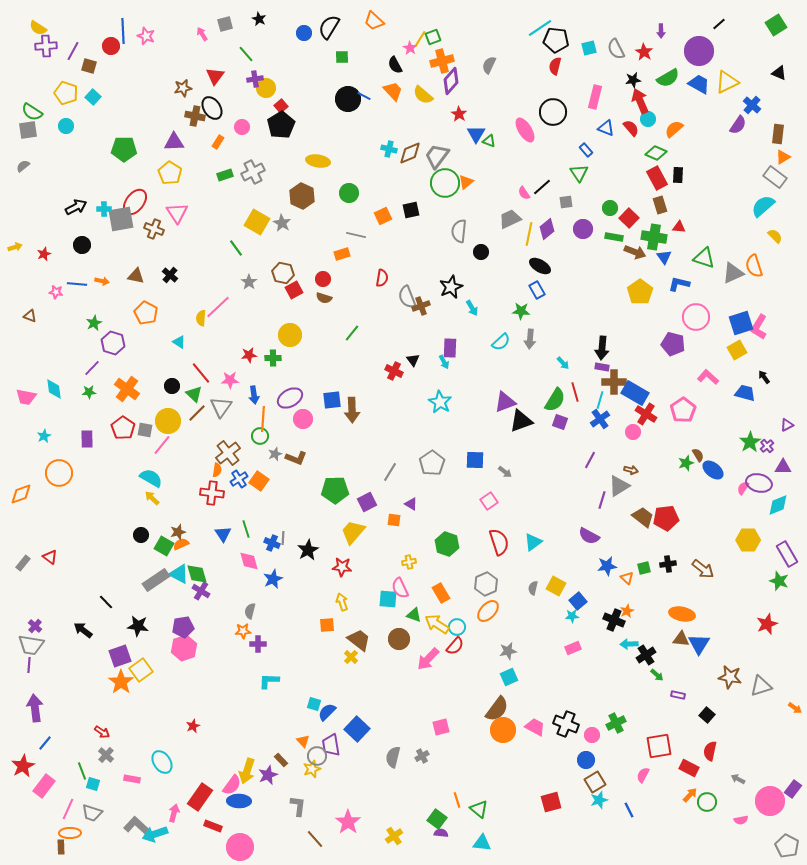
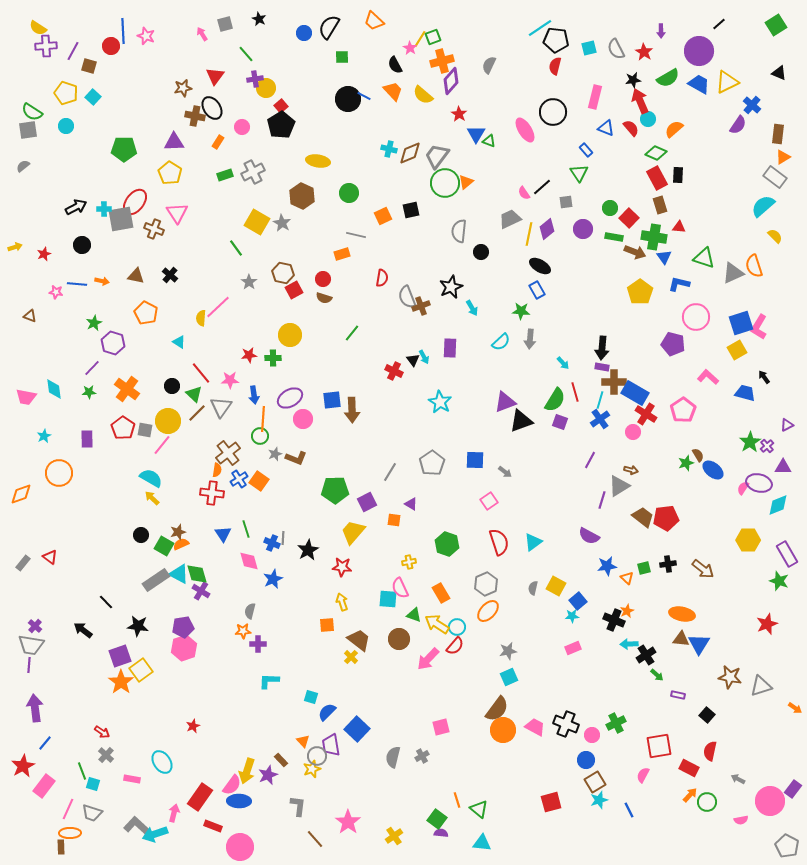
cyan arrow at (444, 362): moved 20 px left, 5 px up
cyan square at (314, 704): moved 3 px left, 7 px up
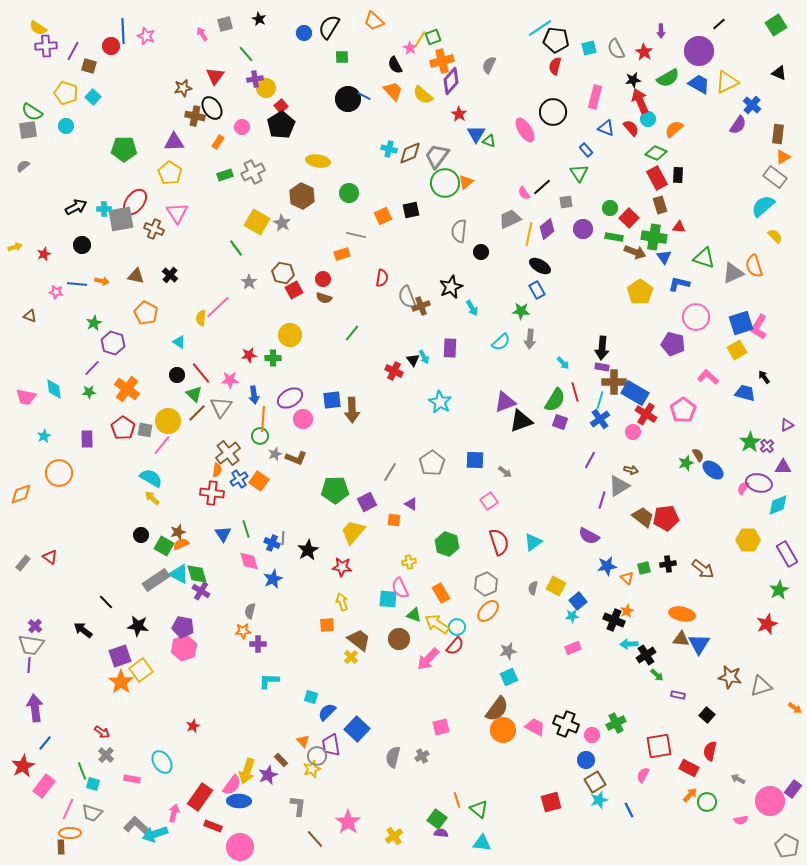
black circle at (172, 386): moved 5 px right, 11 px up
green star at (779, 581): moved 9 px down; rotated 24 degrees clockwise
purple pentagon at (183, 627): rotated 20 degrees clockwise
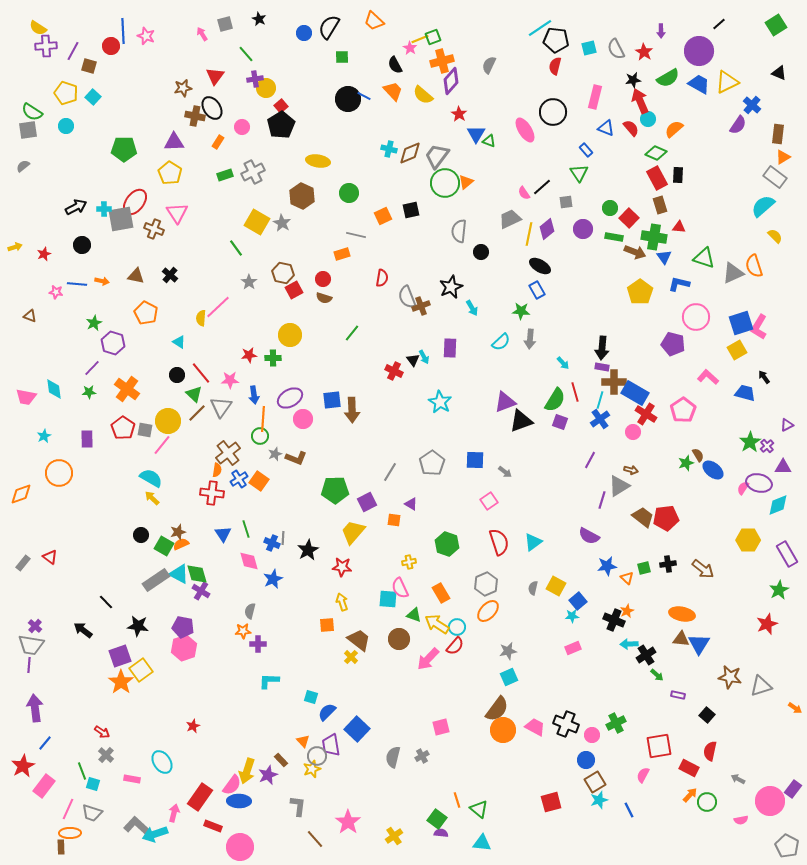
yellow line at (420, 39): rotated 36 degrees clockwise
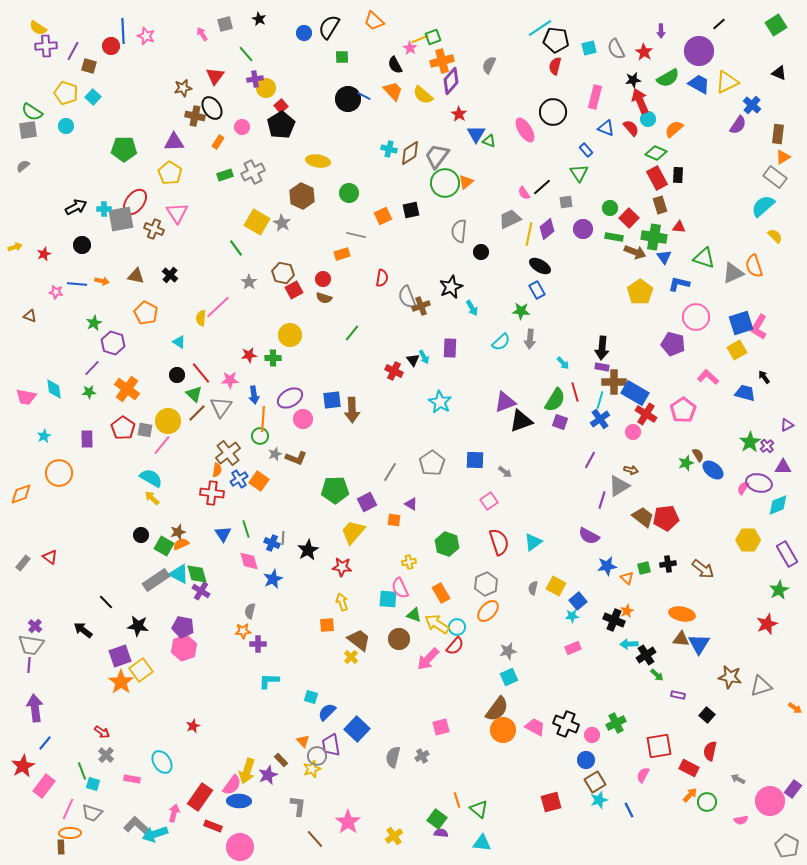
brown diamond at (410, 153): rotated 10 degrees counterclockwise
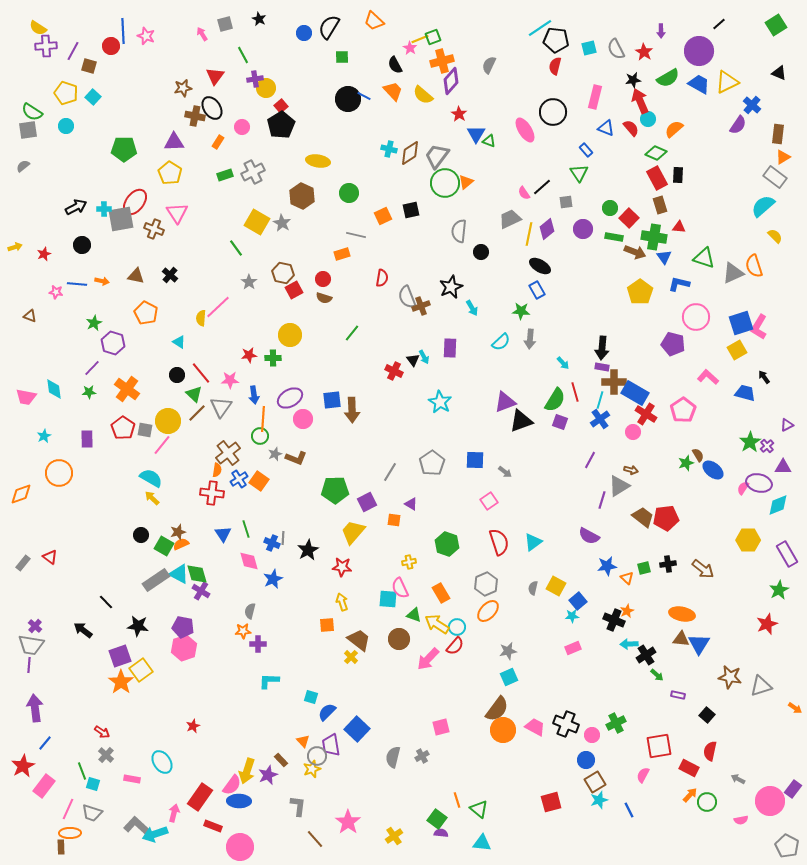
green line at (246, 54): moved 3 px left, 1 px down; rotated 12 degrees clockwise
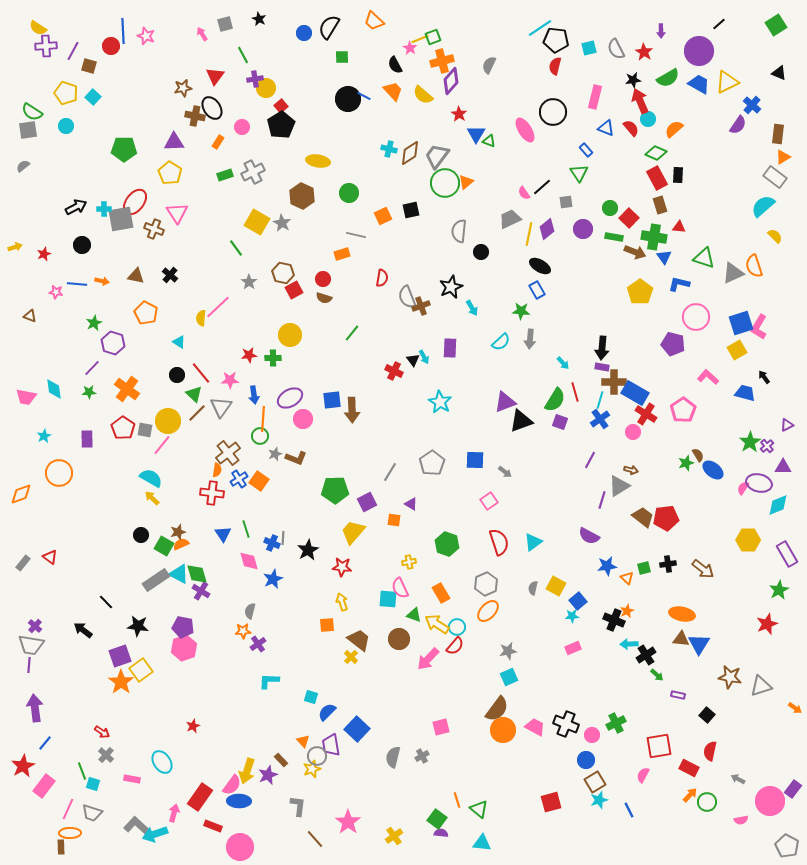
purple cross at (258, 644): rotated 35 degrees counterclockwise
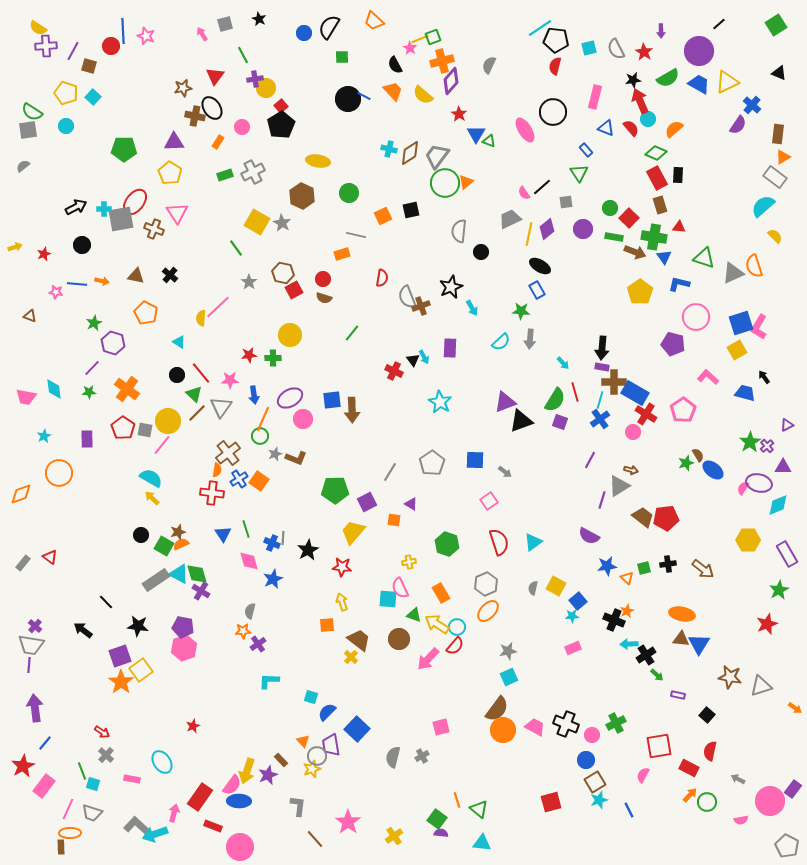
orange line at (263, 419): rotated 20 degrees clockwise
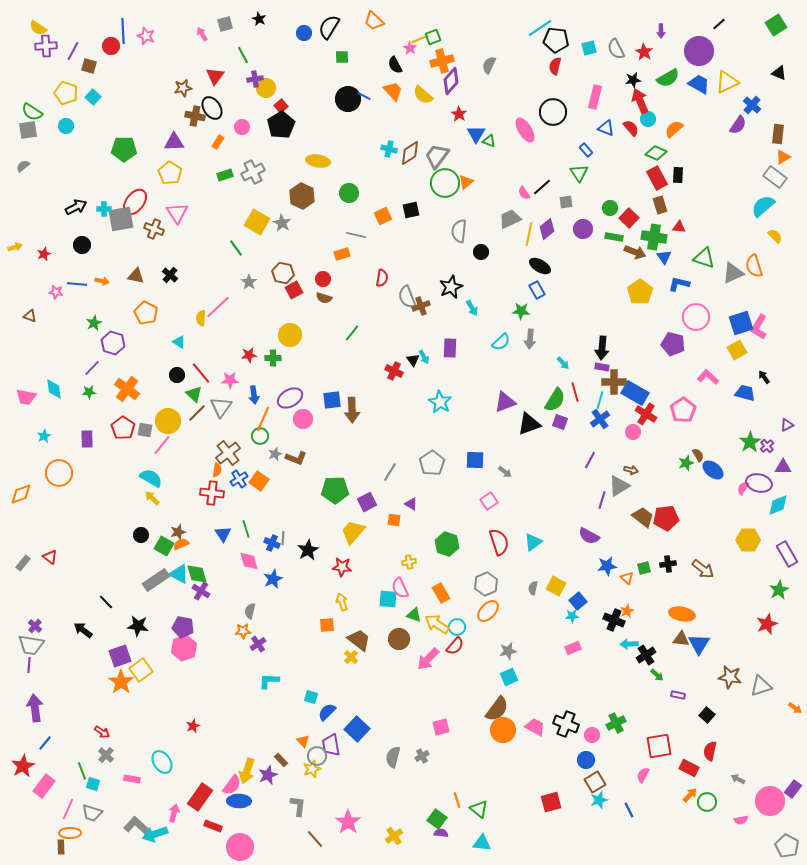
black triangle at (521, 421): moved 8 px right, 3 px down
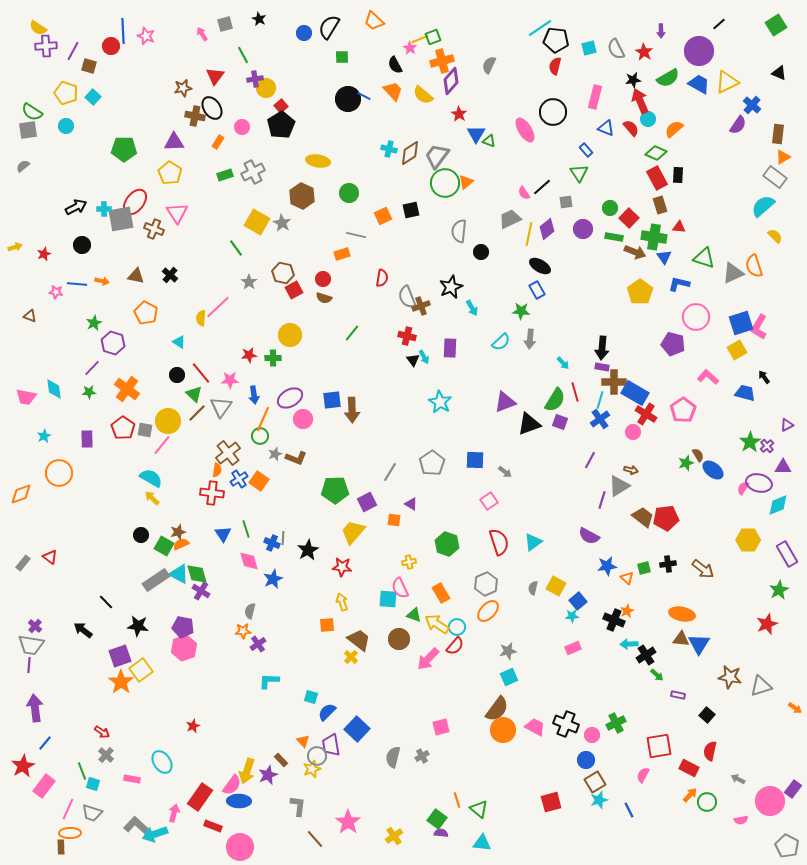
red cross at (394, 371): moved 13 px right, 35 px up; rotated 12 degrees counterclockwise
